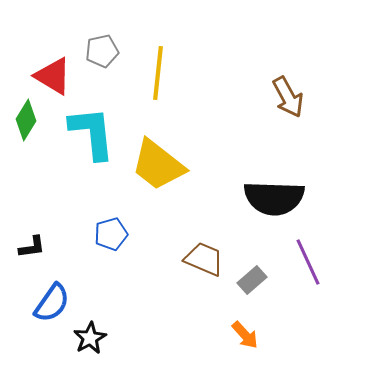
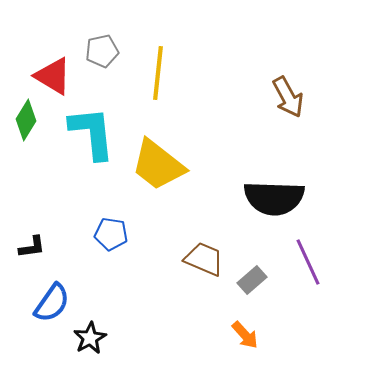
blue pentagon: rotated 24 degrees clockwise
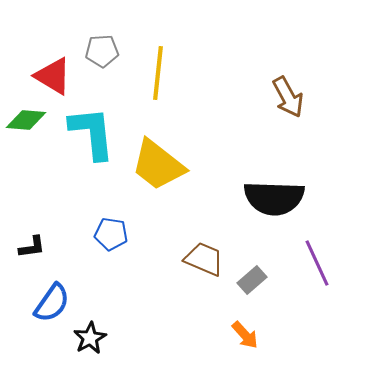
gray pentagon: rotated 8 degrees clockwise
green diamond: rotated 63 degrees clockwise
purple line: moved 9 px right, 1 px down
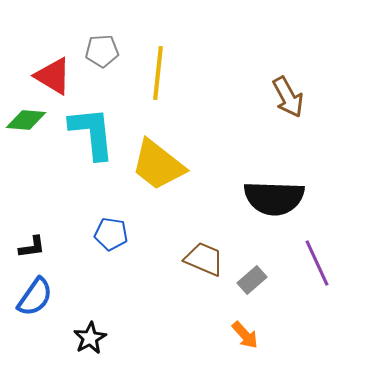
blue semicircle: moved 17 px left, 6 px up
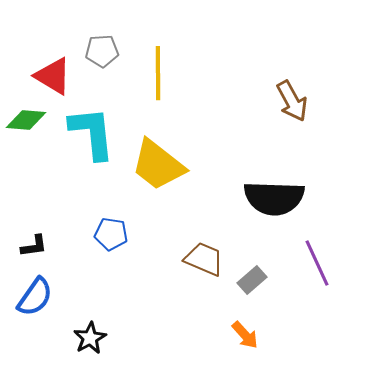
yellow line: rotated 6 degrees counterclockwise
brown arrow: moved 4 px right, 4 px down
black L-shape: moved 2 px right, 1 px up
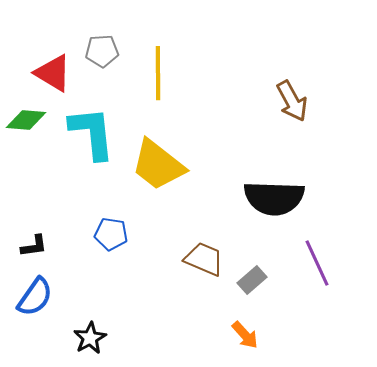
red triangle: moved 3 px up
